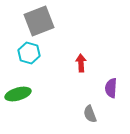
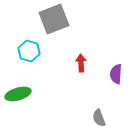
gray square: moved 15 px right, 2 px up
cyan hexagon: moved 2 px up
purple semicircle: moved 5 px right, 14 px up
gray semicircle: moved 9 px right, 4 px down
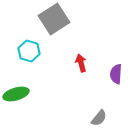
gray square: rotated 12 degrees counterclockwise
red arrow: rotated 12 degrees counterclockwise
green ellipse: moved 2 px left
gray semicircle: rotated 120 degrees counterclockwise
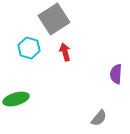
cyan hexagon: moved 3 px up
red arrow: moved 16 px left, 11 px up
green ellipse: moved 5 px down
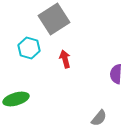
red arrow: moved 7 px down
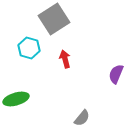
purple semicircle: rotated 18 degrees clockwise
gray semicircle: moved 17 px left
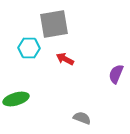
gray square: moved 5 px down; rotated 24 degrees clockwise
cyan hexagon: rotated 15 degrees counterclockwise
red arrow: rotated 48 degrees counterclockwise
gray semicircle: rotated 108 degrees counterclockwise
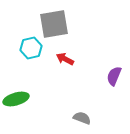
cyan hexagon: moved 2 px right; rotated 15 degrees counterclockwise
purple semicircle: moved 2 px left, 2 px down
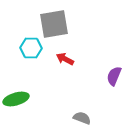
cyan hexagon: rotated 15 degrees clockwise
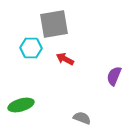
green ellipse: moved 5 px right, 6 px down
